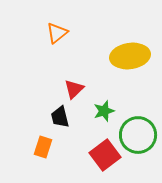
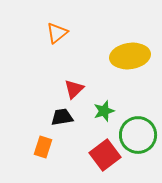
black trapezoid: moved 2 px right; rotated 95 degrees clockwise
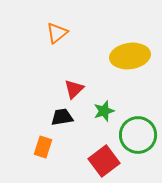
red square: moved 1 px left, 6 px down
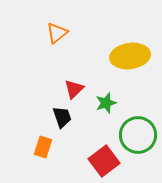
green star: moved 2 px right, 8 px up
black trapezoid: rotated 80 degrees clockwise
